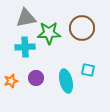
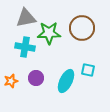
cyan cross: rotated 12 degrees clockwise
cyan ellipse: rotated 40 degrees clockwise
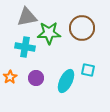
gray triangle: moved 1 px right, 1 px up
orange star: moved 1 px left, 4 px up; rotated 16 degrees counterclockwise
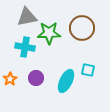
orange star: moved 2 px down
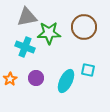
brown circle: moved 2 px right, 1 px up
cyan cross: rotated 12 degrees clockwise
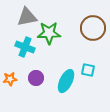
brown circle: moved 9 px right, 1 px down
orange star: rotated 24 degrees clockwise
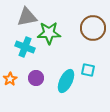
orange star: rotated 24 degrees counterclockwise
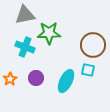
gray triangle: moved 2 px left, 2 px up
brown circle: moved 17 px down
